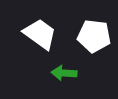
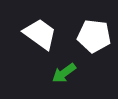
green arrow: rotated 40 degrees counterclockwise
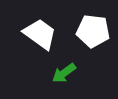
white pentagon: moved 1 px left, 5 px up
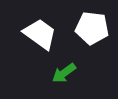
white pentagon: moved 1 px left, 3 px up
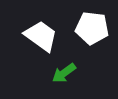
white trapezoid: moved 1 px right, 2 px down
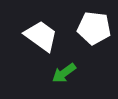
white pentagon: moved 2 px right
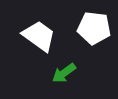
white trapezoid: moved 2 px left
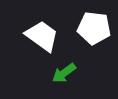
white trapezoid: moved 3 px right
